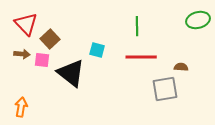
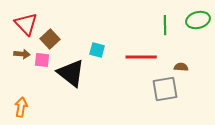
green line: moved 28 px right, 1 px up
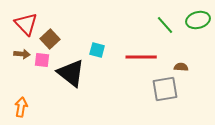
green line: rotated 42 degrees counterclockwise
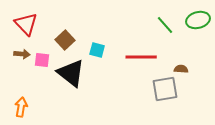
brown square: moved 15 px right, 1 px down
brown semicircle: moved 2 px down
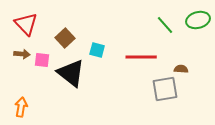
brown square: moved 2 px up
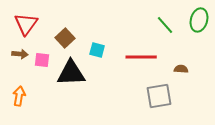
green ellipse: moved 1 px right; rotated 60 degrees counterclockwise
red triangle: rotated 20 degrees clockwise
brown arrow: moved 2 px left
black triangle: rotated 40 degrees counterclockwise
gray square: moved 6 px left, 7 px down
orange arrow: moved 2 px left, 11 px up
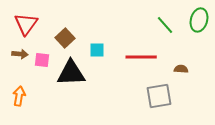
cyan square: rotated 14 degrees counterclockwise
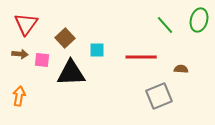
gray square: rotated 12 degrees counterclockwise
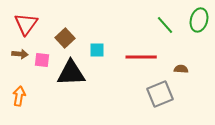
gray square: moved 1 px right, 2 px up
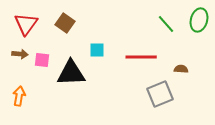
green line: moved 1 px right, 1 px up
brown square: moved 15 px up; rotated 12 degrees counterclockwise
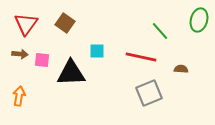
green line: moved 6 px left, 7 px down
cyan square: moved 1 px down
red line: rotated 12 degrees clockwise
gray square: moved 11 px left, 1 px up
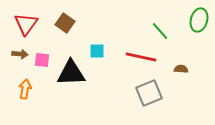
orange arrow: moved 6 px right, 7 px up
